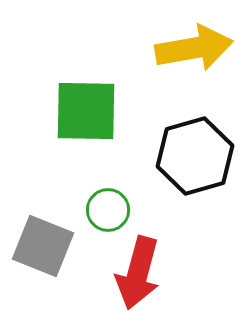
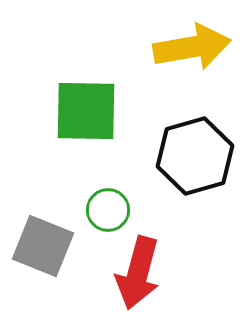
yellow arrow: moved 2 px left, 1 px up
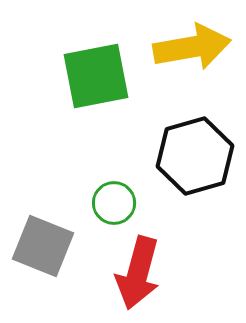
green square: moved 10 px right, 35 px up; rotated 12 degrees counterclockwise
green circle: moved 6 px right, 7 px up
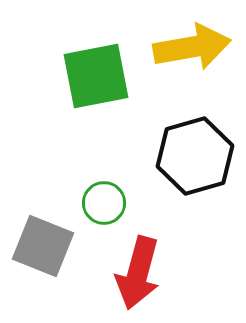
green circle: moved 10 px left
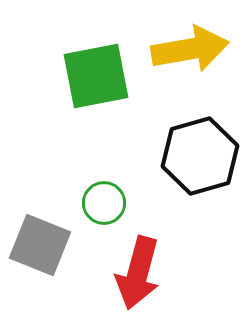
yellow arrow: moved 2 px left, 2 px down
black hexagon: moved 5 px right
gray square: moved 3 px left, 1 px up
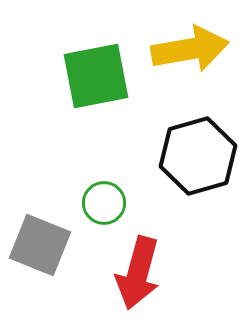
black hexagon: moved 2 px left
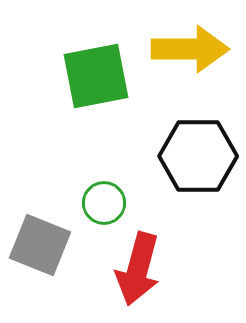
yellow arrow: rotated 10 degrees clockwise
black hexagon: rotated 16 degrees clockwise
red arrow: moved 4 px up
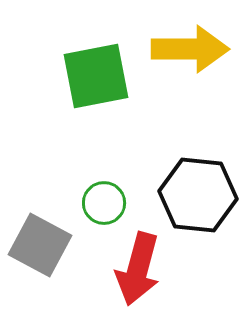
black hexagon: moved 39 px down; rotated 6 degrees clockwise
gray square: rotated 6 degrees clockwise
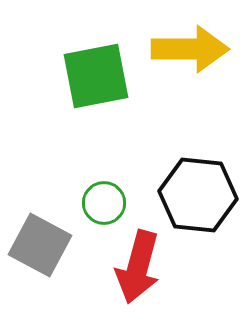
red arrow: moved 2 px up
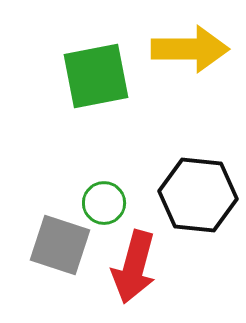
gray square: moved 20 px right; rotated 10 degrees counterclockwise
red arrow: moved 4 px left
